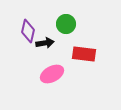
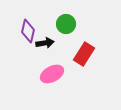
red rectangle: rotated 65 degrees counterclockwise
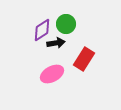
purple diamond: moved 14 px right, 1 px up; rotated 45 degrees clockwise
black arrow: moved 11 px right
red rectangle: moved 5 px down
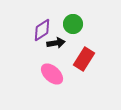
green circle: moved 7 px right
pink ellipse: rotated 70 degrees clockwise
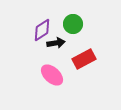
red rectangle: rotated 30 degrees clockwise
pink ellipse: moved 1 px down
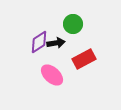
purple diamond: moved 3 px left, 12 px down
